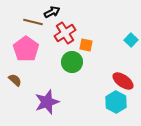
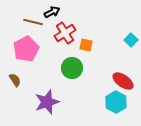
pink pentagon: rotated 10 degrees clockwise
green circle: moved 6 px down
brown semicircle: rotated 16 degrees clockwise
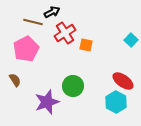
green circle: moved 1 px right, 18 px down
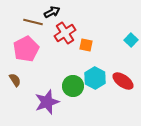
cyan hexagon: moved 21 px left, 24 px up
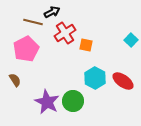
green circle: moved 15 px down
purple star: rotated 25 degrees counterclockwise
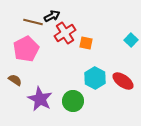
black arrow: moved 4 px down
orange square: moved 2 px up
brown semicircle: rotated 24 degrees counterclockwise
purple star: moved 7 px left, 3 px up
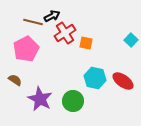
cyan hexagon: rotated 15 degrees counterclockwise
